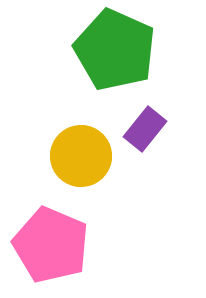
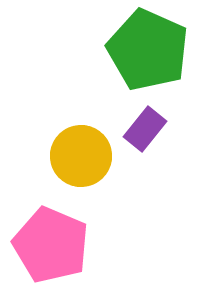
green pentagon: moved 33 px right
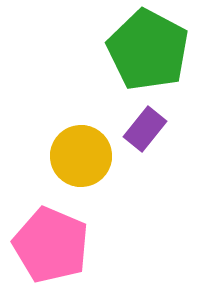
green pentagon: rotated 4 degrees clockwise
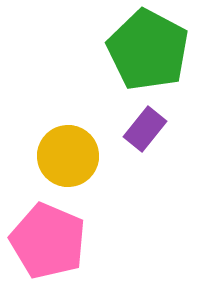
yellow circle: moved 13 px left
pink pentagon: moved 3 px left, 4 px up
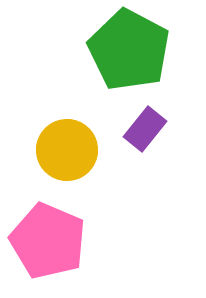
green pentagon: moved 19 px left
yellow circle: moved 1 px left, 6 px up
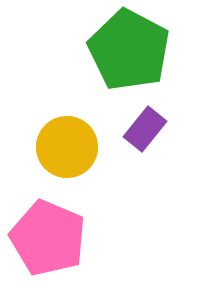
yellow circle: moved 3 px up
pink pentagon: moved 3 px up
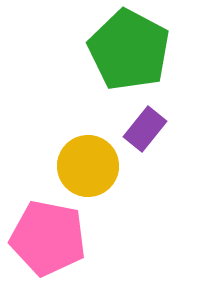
yellow circle: moved 21 px right, 19 px down
pink pentagon: rotated 12 degrees counterclockwise
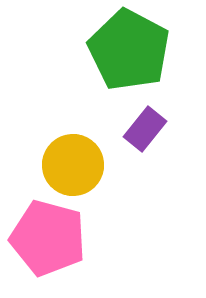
yellow circle: moved 15 px left, 1 px up
pink pentagon: rotated 4 degrees clockwise
